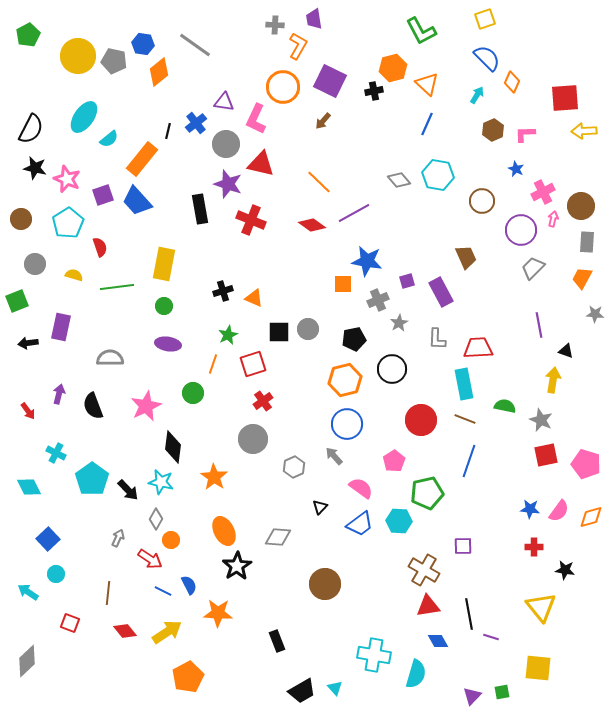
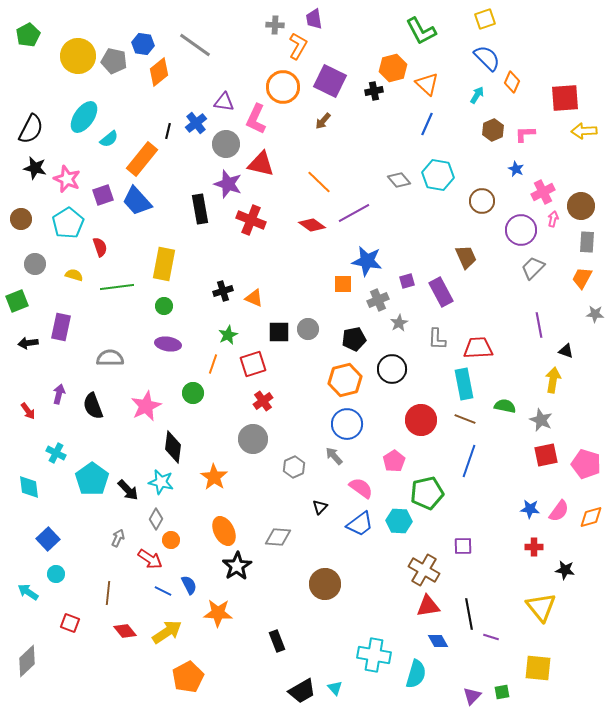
cyan diamond at (29, 487): rotated 20 degrees clockwise
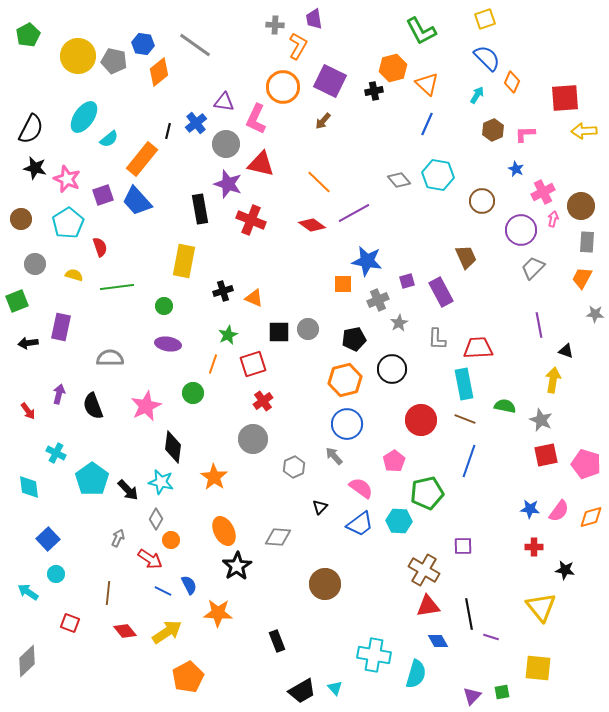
yellow rectangle at (164, 264): moved 20 px right, 3 px up
